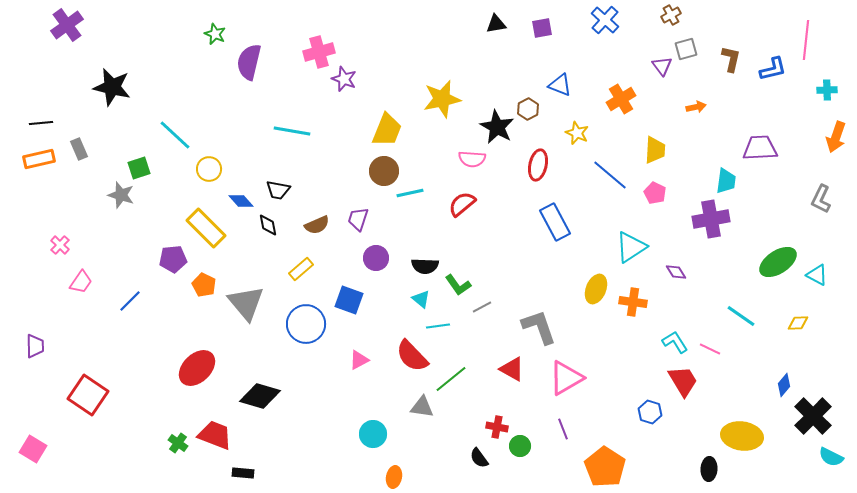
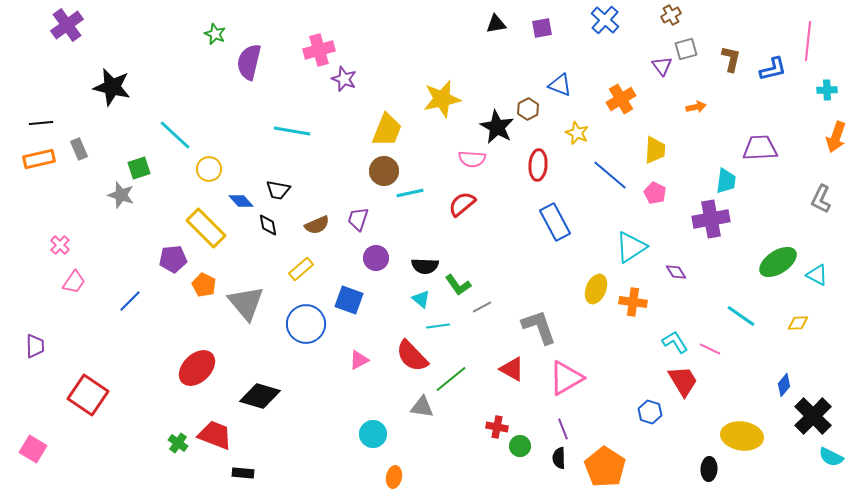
pink line at (806, 40): moved 2 px right, 1 px down
pink cross at (319, 52): moved 2 px up
red ellipse at (538, 165): rotated 8 degrees counterclockwise
pink trapezoid at (81, 282): moved 7 px left
black semicircle at (479, 458): moved 80 px right; rotated 35 degrees clockwise
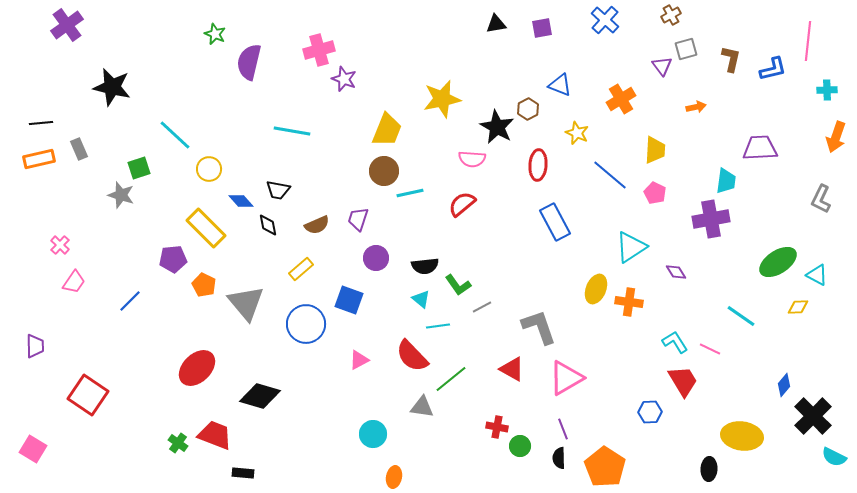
black semicircle at (425, 266): rotated 8 degrees counterclockwise
orange cross at (633, 302): moved 4 px left
yellow diamond at (798, 323): moved 16 px up
blue hexagon at (650, 412): rotated 20 degrees counterclockwise
cyan semicircle at (831, 457): moved 3 px right
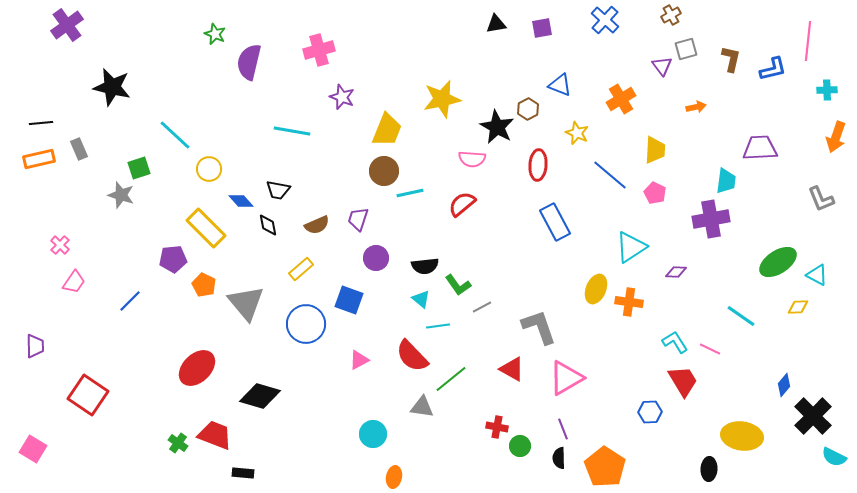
purple star at (344, 79): moved 2 px left, 18 px down
gray L-shape at (821, 199): rotated 48 degrees counterclockwise
purple diamond at (676, 272): rotated 55 degrees counterclockwise
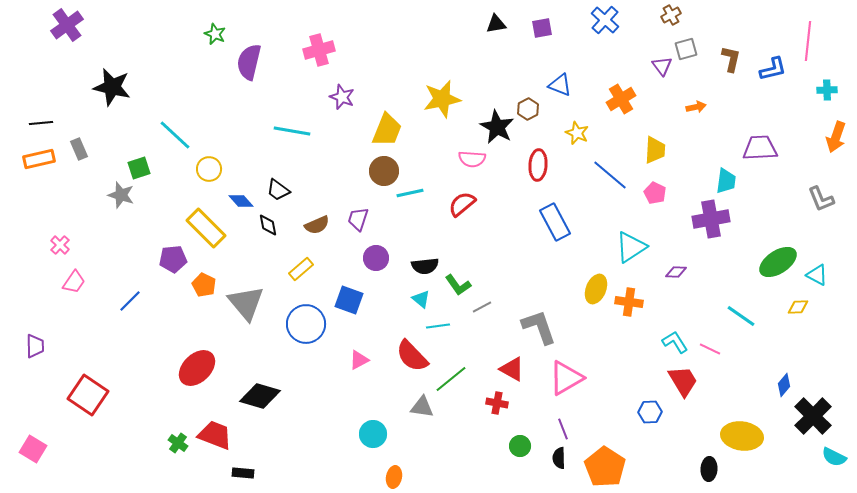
black trapezoid at (278, 190): rotated 25 degrees clockwise
red cross at (497, 427): moved 24 px up
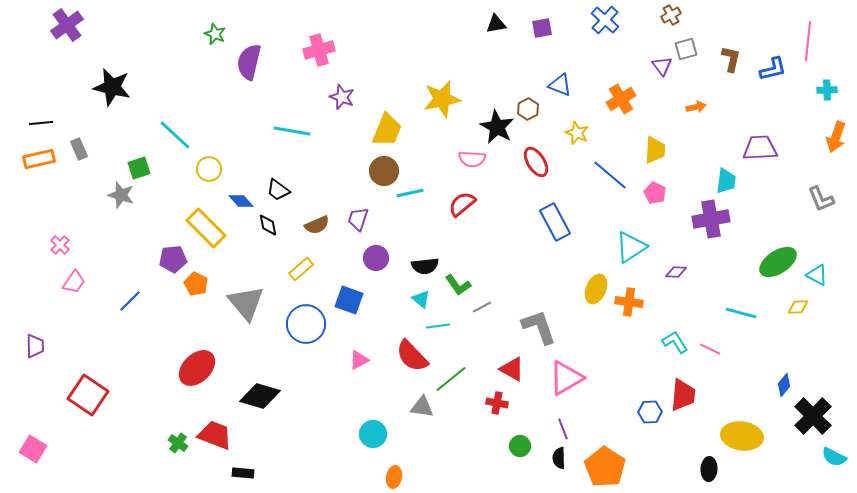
red ellipse at (538, 165): moved 2 px left, 3 px up; rotated 36 degrees counterclockwise
orange pentagon at (204, 285): moved 8 px left, 1 px up
cyan line at (741, 316): moved 3 px up; rotated 20 degrees counterclockwise
red trapezoid at (683, 381): moved 14 px down; rotated 36 degrees clockwise
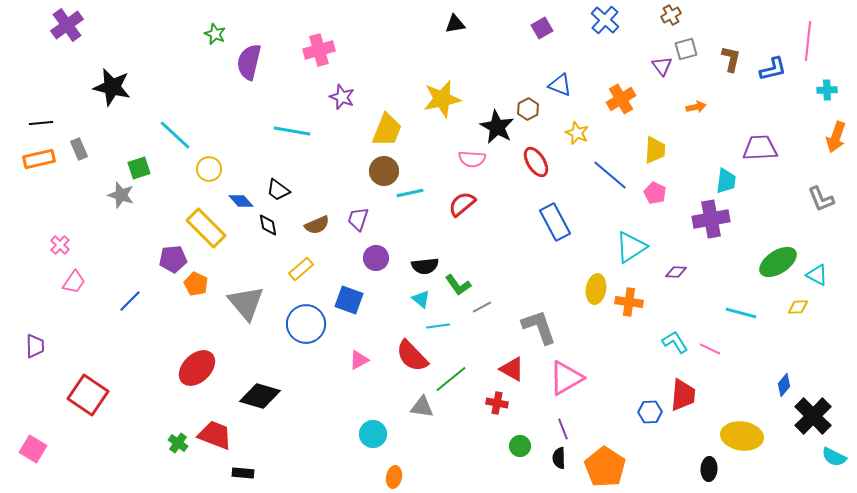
black triangle at (496, 24): moved 41 px left
purple square at (542, 28): rotated 20 degrees counterclockwise
yellow ellipse at (596, 289): rotated 12 degrees counterclockwise
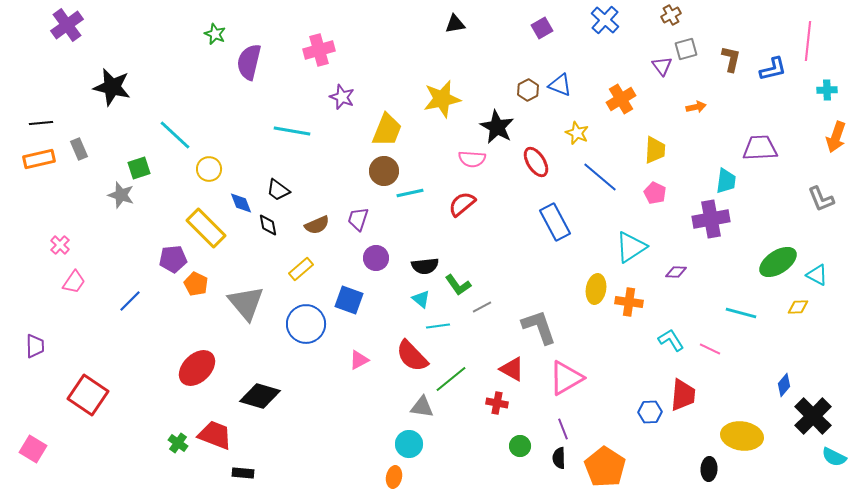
brown hexagon at (528, 109): moved 19 px up
blue line at (610, 175): moved 10 px left, 2 px down
blue diamond at (241, 201): moved 2 px down; rotated 20 degrees clockwise
cyan L-shape at (675, 342): moved 4 px left, 2 px up
cyan circle at (373, 434): moved 36 px right, 10 px down
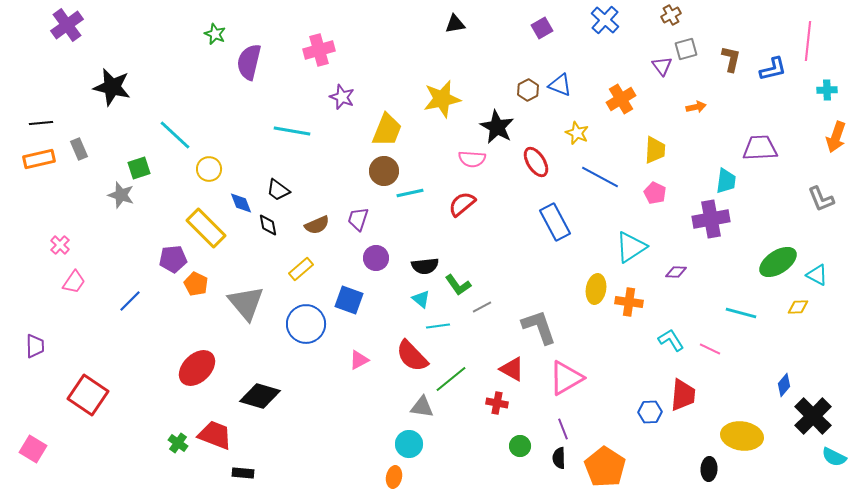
blue line at (600, 177): rotated 12 degrees counterclockwise
